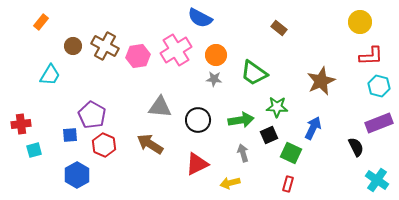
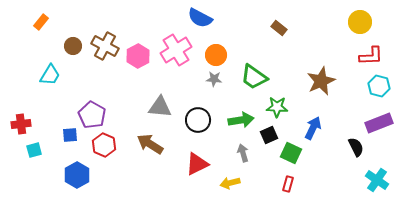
pink hexagon: rotated 20 degrees counterclockwise
green trapezoid: moved 4 px down
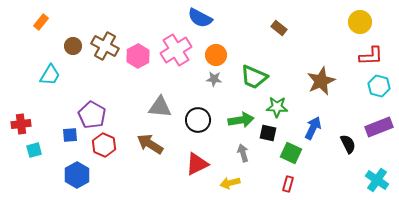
green trapezoid: rotated 12 degrees counterclockwise
purple rectangle: moved 4 px down
black square: moved 1 px left, 2 px up; rotated 36 degrees clockwise
black semicircle: moved 8 px left, 3 px up
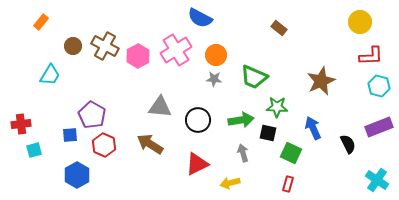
blue arrow: rotated 50 degrees counterclockwise
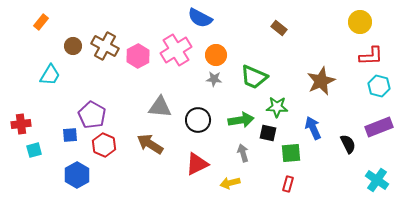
green square: rotated 30 degrees counterclockwise
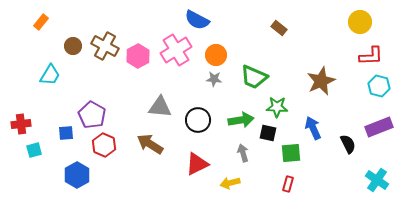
blue semicircle: moved 3 px left, 2 px down
blue square: moved 4 px left, 2 px up
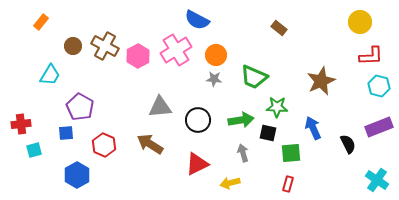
gray triangle: rotated 10 degrees counterclockwise
purple pentagon: moved 12 px left, 8 px up
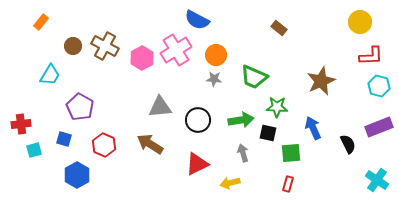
pink hexagon: moved 4 px right, 2 px down
blue square: moved 2 px left, 6 px down; rotated 21 degrees clockwise
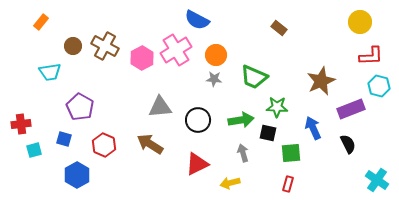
cyan trapezoid: moved 3 px up; rotated 50 degrees clockwise
purple rectangle: moved 28 px left, 18 px up
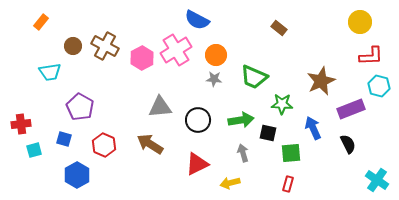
green star: moved 5 px right, 3 px up
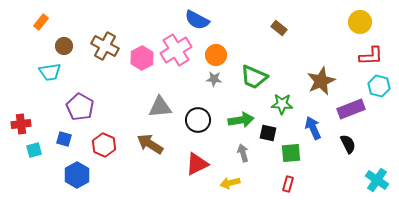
brown circle: moved 9 px left
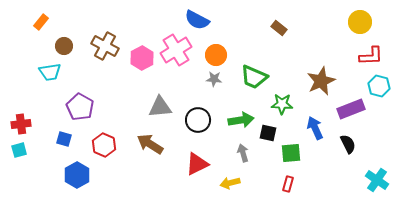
blue arrow: moved 2 px right
cyan square: moved 15 px left
